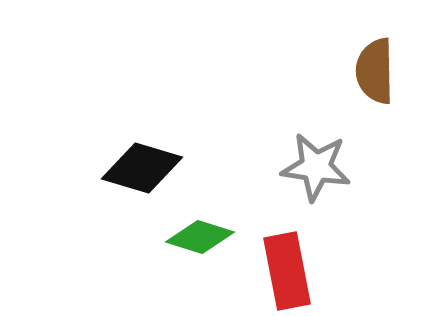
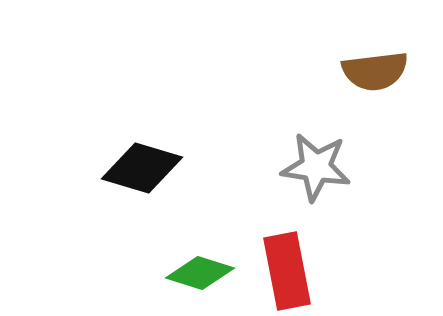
brown semicircle: rotated 96 degrees counterclockwise
green diamond: moved 36 px down
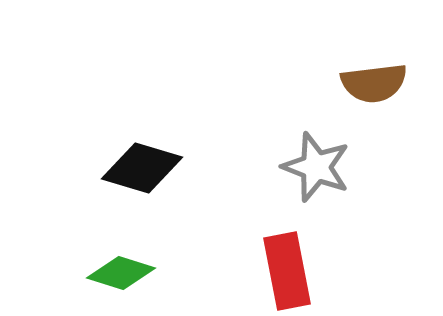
brown semicircle: moved 1 px left, 12 px down
gray star: rotated 12 degrees clockwise
green diamond: moved 79 px left
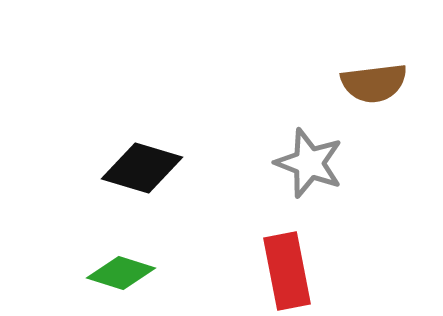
gray star: moved 7 px left, 4 px up
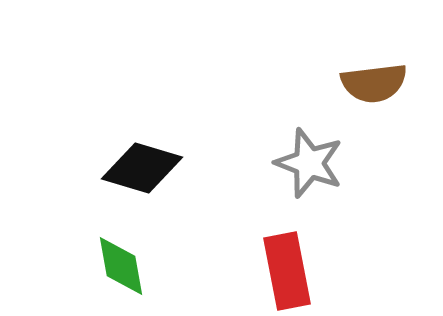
green diamond: moved 7 px up; rotated 62 degrees clockwise
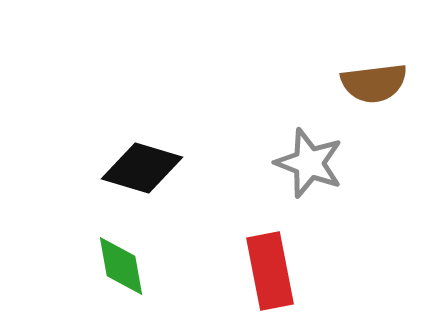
red rectangle: moved 17 px left
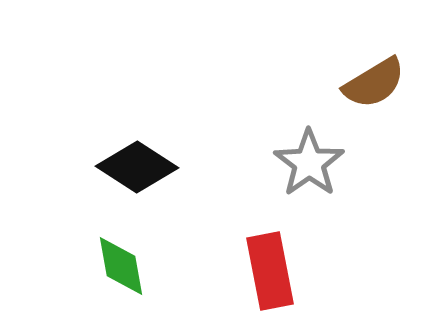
brown semicircle: rotated 24 degrees counterclockwise
gray star: rotated 16 degrees clockwise
black diamond: moved 5 px left, 1 px up; rotated 16 degrees clockwise
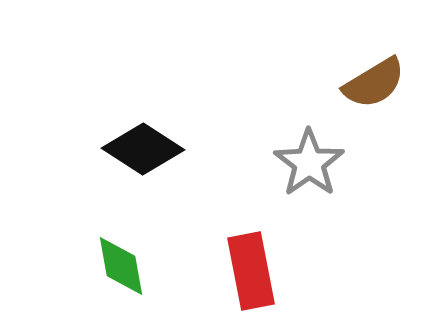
black diamond: moved 6 px right, 18 px up
red rectangle: moved 19 px left
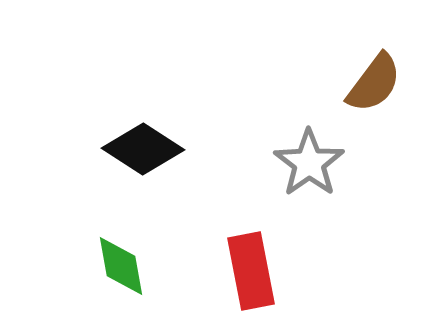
brown semicircle: rotated 22 degrees counterclockwise
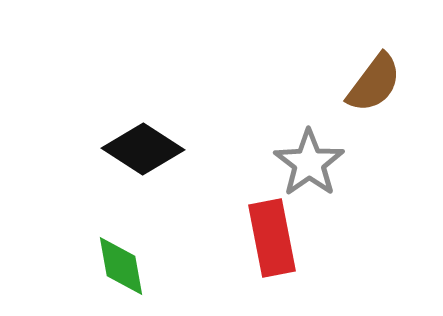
red rectangle: moved 21 px right, 33 px up
